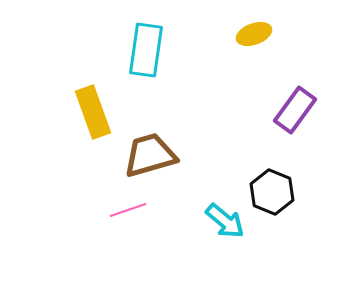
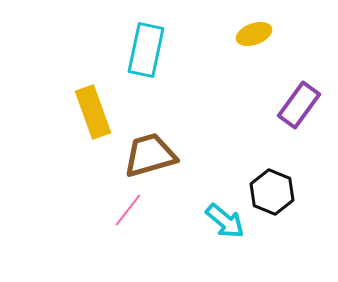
cyan rectangle: rotated 4 degrees clockwise
purple rectangle: moved 4 px right, 5 px up
pink line: rotated 33 degrees counterclockwise
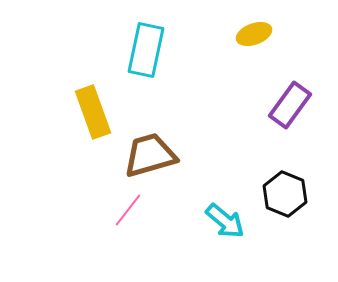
purple rectangle: moved 9 px left
black hexagon: moved 13 px right, 2 px down
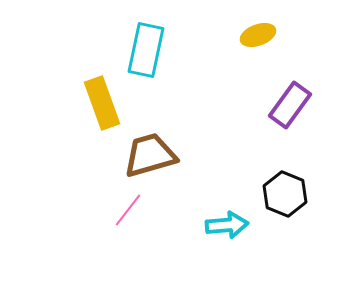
yellow ellipse: moved 4 px right, 1 px down
yellow rectangle: moved 9 px right, 9 px up
cyan arrow: moved 2 px right, 4 px down; rotated 45 degrees counterclockwise
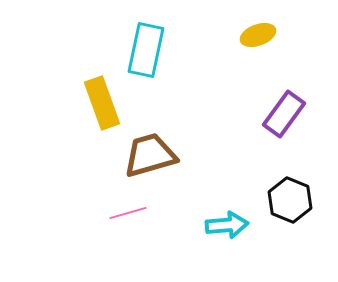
purple rectangle: moved 6 px left, 9 px down
black hexagon: moved 5 px right, 6 px down
pink line: moved 3 px down; rotated 36 degrees clockwise
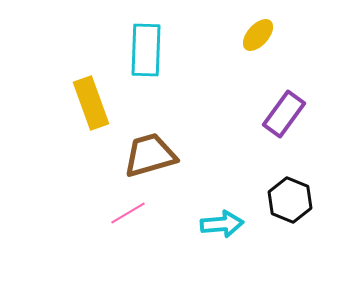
yellow ellipse: rotated 28 degrees counterclockwise
cyan rectangle: rotated 10 degrees counterclockwise
yellow rectangle: moved 11 px left
pink line: rotated 15 degrees counterclockwise
cyan arrow: moved 5 px left, 1 px up
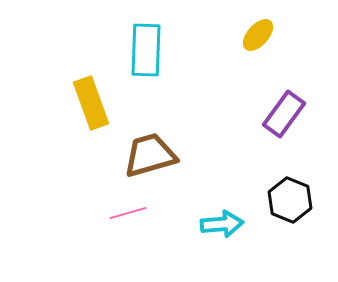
pink line: rotated 15 degrees clockwise
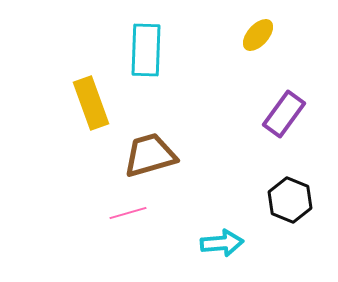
cyan arrow: moved 19 px down
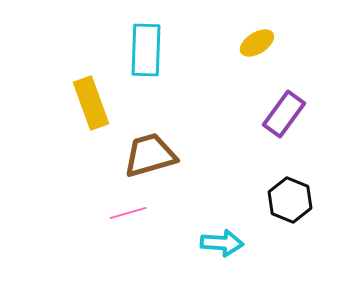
yellow ellipse: moved 1 px left, 8 px down; rotated 16 degrees clockwise
cyan arrow: rotated 9 degrees clockwise
